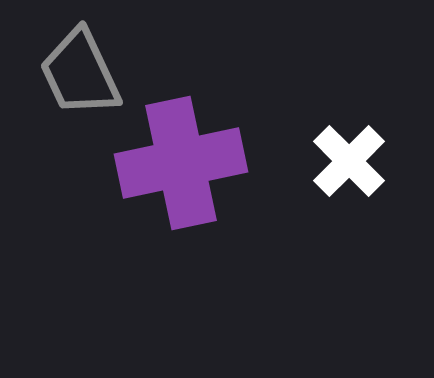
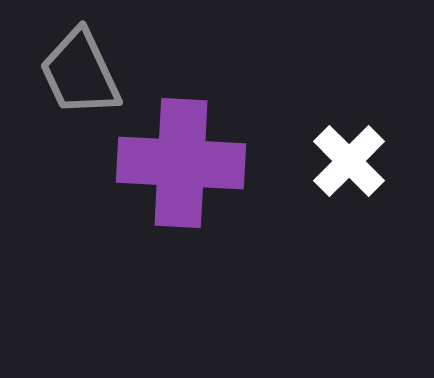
purple cross: rotated 15 degrees clockwise
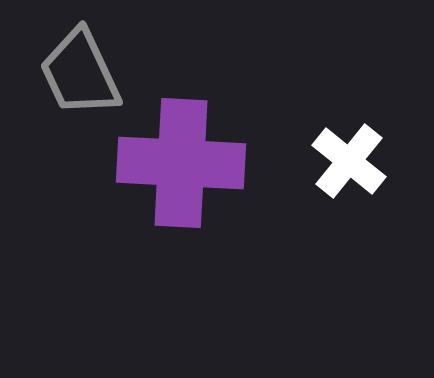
white cross: rotated 6 degrees counterclockwise
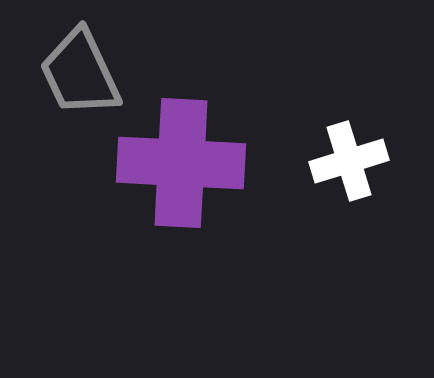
white cross: rotated 34 degrees clockwise
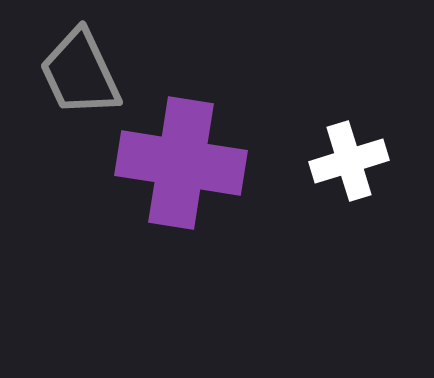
purple cross: rotated 6 degrees clockwise
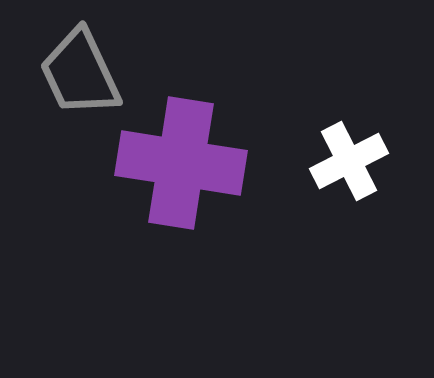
white cross: rotated 10 degrees counterclockwise
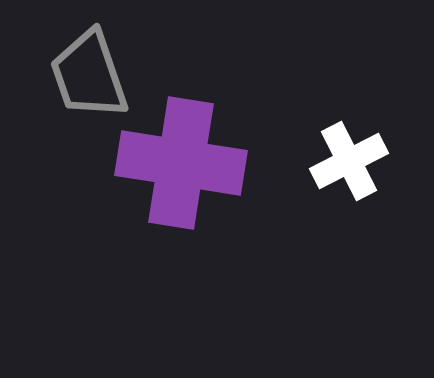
gray trapezoid: moved 9 px right, 2 px down; rotated 6 degrees clockwise
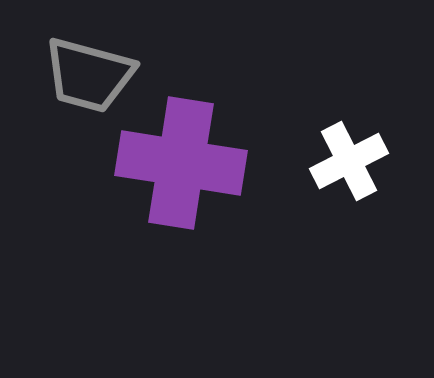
gray trapezoid: rotated 56 degrees counterclockwise
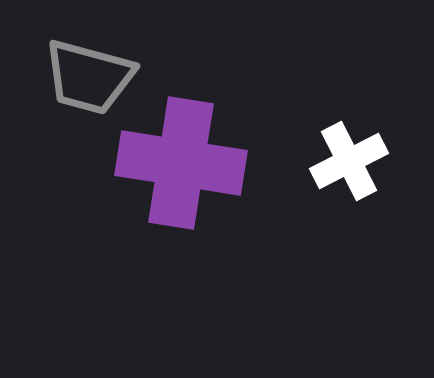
gray trapezoid: moved 2 px down
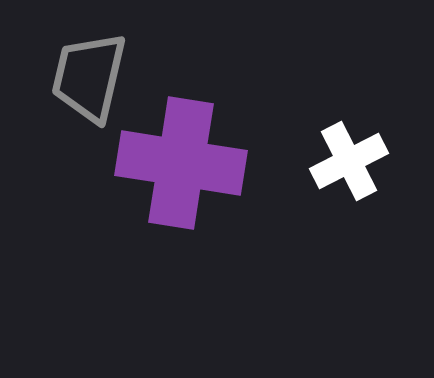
gray trapezoid: rotated 88 degrees clockwise
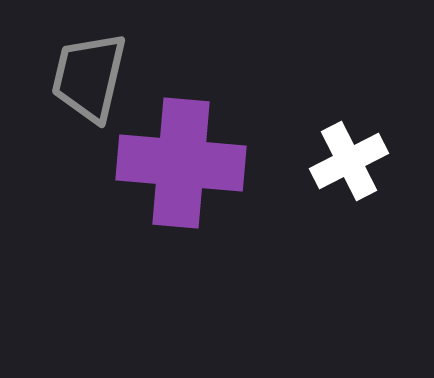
purple cross: rotated 4 degrees counterclockwise
